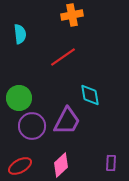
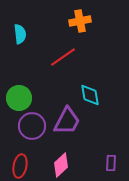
orange cross: moved 8 px right, 6 px down
red ellipse: rotated 50 degrees counterclockwise
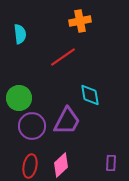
red ellipse: moved 10 px right
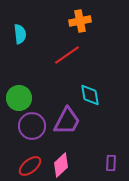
red line: moved 4 px right, 2 px up
red ellipse: rotated 40 degrees clockwise
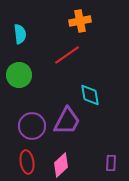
green circle: moved 23 px up
red ellipse: moved 3 px left, 4 px up; rotated 60 degrees counterclockwise
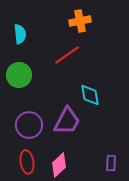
purple circle: moved 3 px left, 1 px up
pink diamond: moved 2 px left
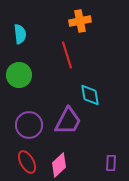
red line: rotated 72 degrees counterclockwise
purple trapezoid: moved 1 px right
red ellipse: rotated 20 degrees counterclockwise
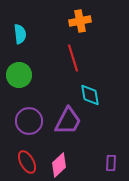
red line: moved 6 px right, 3 px down
purple circle: moved 4 px up
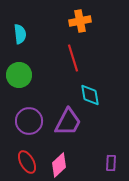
purple trapezoid: moved 1 px down
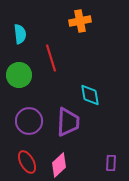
red line: moved 22 px left
purple trapezoid: rotated 24 degrees counterclockwise
